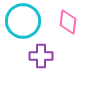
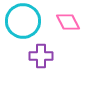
pink diamond: rotated 35 degrees counterclockwise
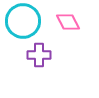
purple cross: moved 2 px left, 1 px up
